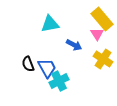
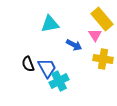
pink triangle: moved 2 px left, 1 px down
yellow cross: rotated 24 degrees counterclockwise
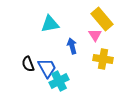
blue arrow: moved 2 px left, 1 px down; rotated 133 degrees counterclockwise
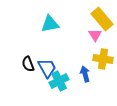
blue arrow: moved 13 px right, 28 px down
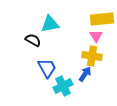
yellow rectangle: rotated 55 degrees counterclockwise
pink triangle: moved 1 px right, 1 px down
yellow cross: moved 11 px left, 3 px up
black semicircle: moved 5 px right, 24 px up; rotated 140 degrees clockwise
blue arrow: rotated 49 degrees clockwise
cyan cross: moved 4 px right, 5 px down
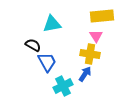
yellow rectangle: moved 3 px up
cyan triangle: moved 2 px right
black semicircle: moved 5 px down
yellow cross: moved 2 px left, 2 px up
blue trapezoid: moved 6 px up
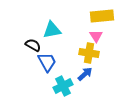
cyan triangle: moved 6 px down
yellow cross: moved 1 px left, 1 px up
blue arrow: rotated 14 degrees clockwise
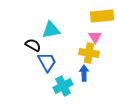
cyan triangle: moved 1 px left
pink triangle: moved 1 px left, 1 px down
blue arrow: moved 1 px left, 1 px up; rotated 49 degrees counterclockwise
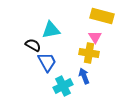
yellow rectangle: rotated 20 degrees clockwise
blue arrow: moved 3 px down; rotated 21 degrees counterclockwise
